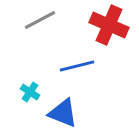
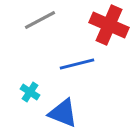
blue line: moved 2 px up
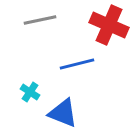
gray line: rotated 16 degrees clockwise
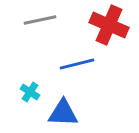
blue triangle: rotated 20 degrees counterclockwise
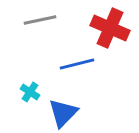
red cross: moved 1 px right, 3 px down
blue triangle: rotated 48 degrees counterclockwise
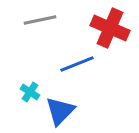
blue line: rotated 8 degrees counterclockwise
blue triangle: moved 3 px left, 2 px up
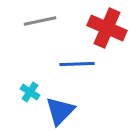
gray line: moved 1 px down
red cross: moved 3 px left
blue line: rotated 20 degrees clockwise
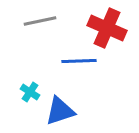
blue line: moved 2 px right, 3 px up
blue triangle: rotated 28 degrees clockwise
